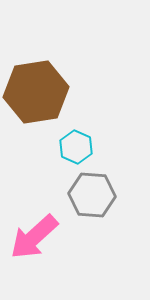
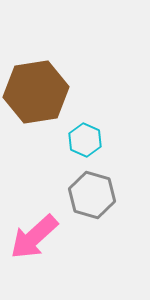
cyan hexagon: moved 9 px right, 7 px up
gray hexagon: rotated 12 degrees clockwise
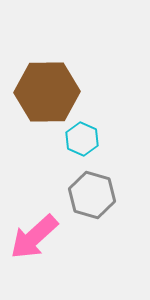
brown hexagon: moved 11 px right; rotated 8 degrees clockwise
cyan hexagon: moved 3 px left, 1 px up
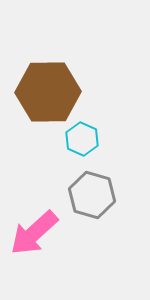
brown hexagon: moved 1 px right
pink arrow: moved 4 px up
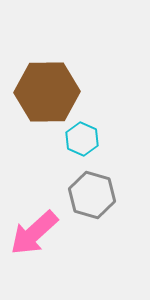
brown hexagon: moved 1 px left
